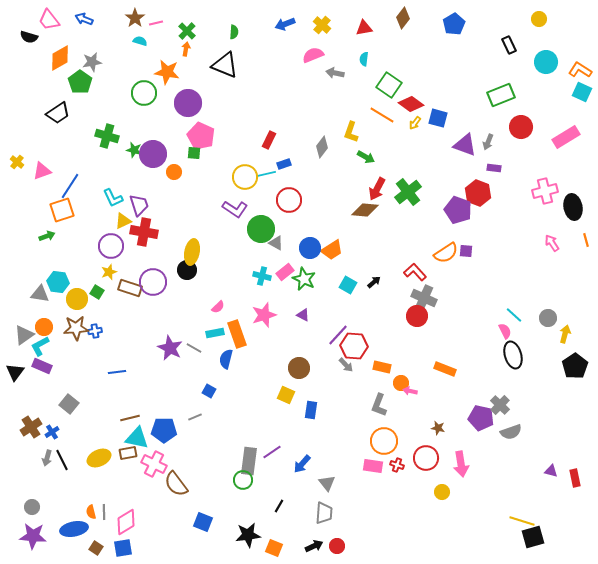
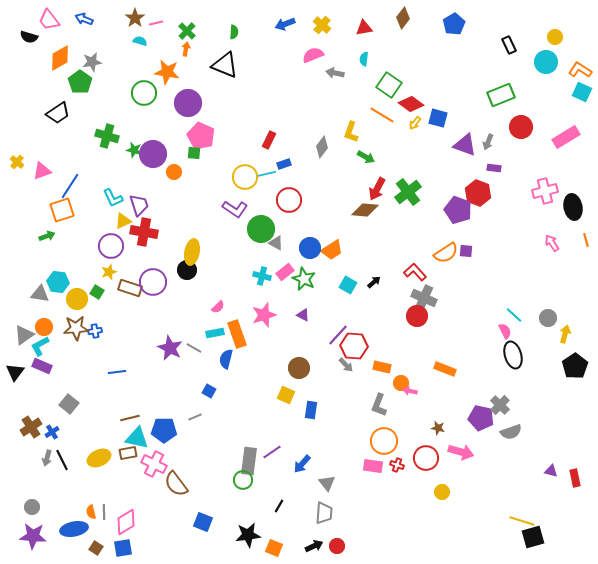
yellow circle at (539, 19): moved 16 px right, 18 px down
pink arrow at (461, 464): moved 12 px up; rotated 65 degrees counterclockwise
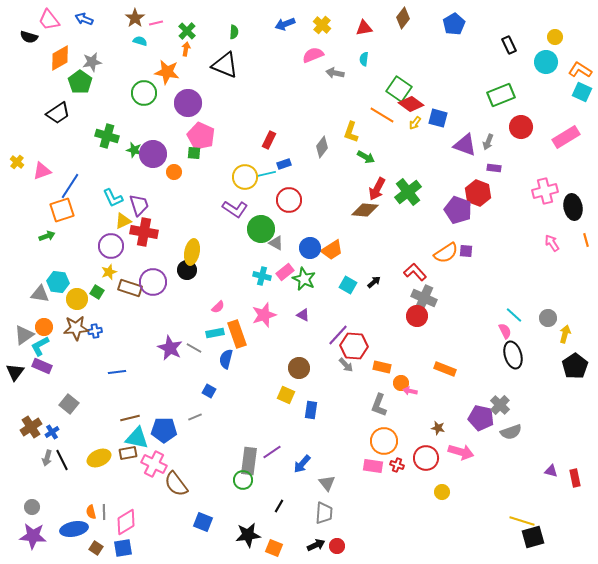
green square at (389, 85): moved 10 px right, 4 px down
black arrow at (314, 546): moved 2 px right, 1 px up
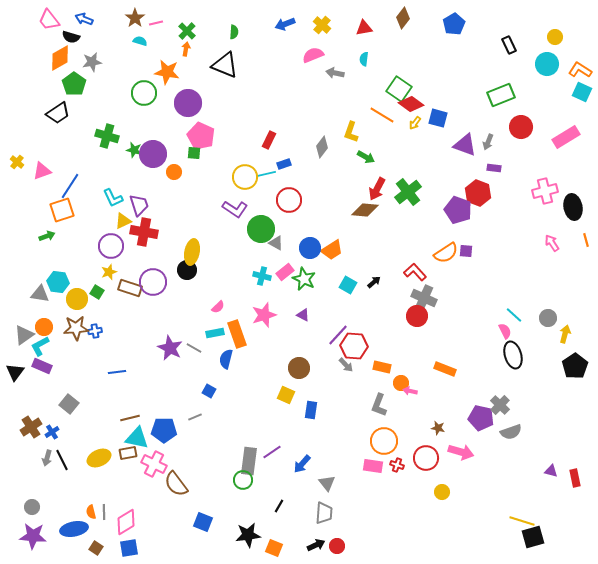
black semicircle at (29, 37): moved 42 px right
cyan circle at (546, 62): moved 1 px right, 2 px down
green pentagon at (80, 82): moved 6 px left, 2 px down
blue square at (123, 548): moved 6 px right
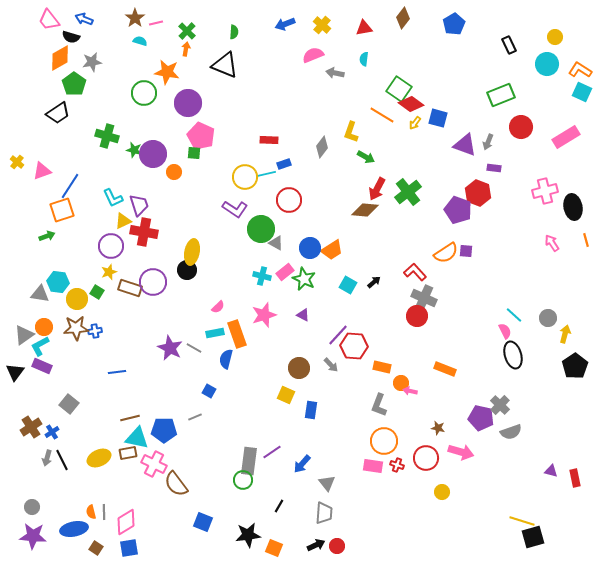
red rectangle at (269, 140): rotated 66 degrees clockwise
gray arrow at (346, 365): moved 15 px left
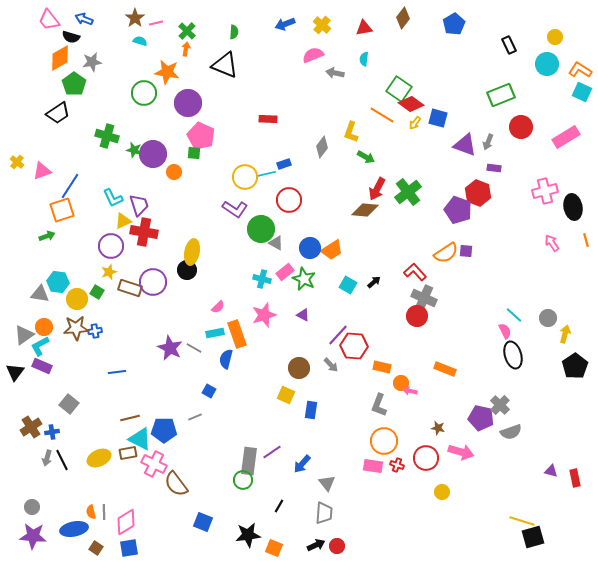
red rectangle at (269, 140): moved 1 px left, 21 px up
cyan cross at (262, 276): moved 3 px down
blue cross at (52, 432): rotated 24 degrees clockwise
cyan triangle at (137, 438): moved 3 px right, 1 px down; rotated 15 degrees clockwise
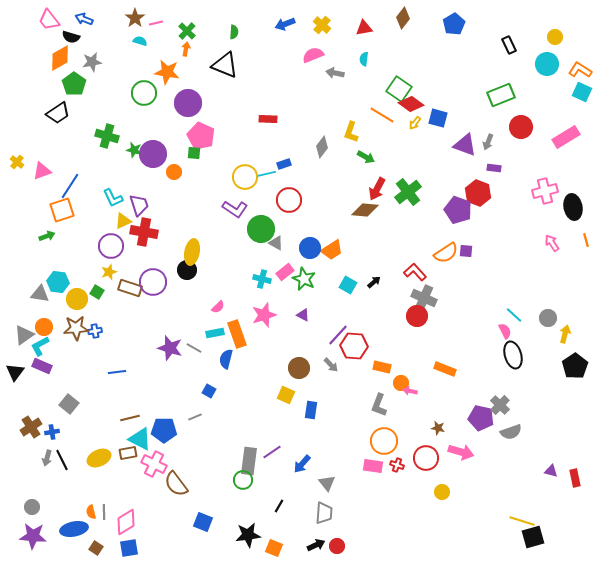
purple star at (170, 348): rotated 10 degrees counterclockwise
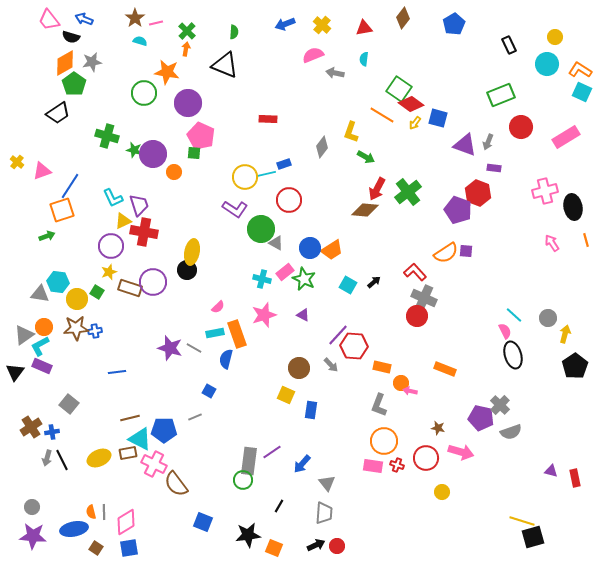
orange diamond at (60, 58): moved 5 px right, 5 px down
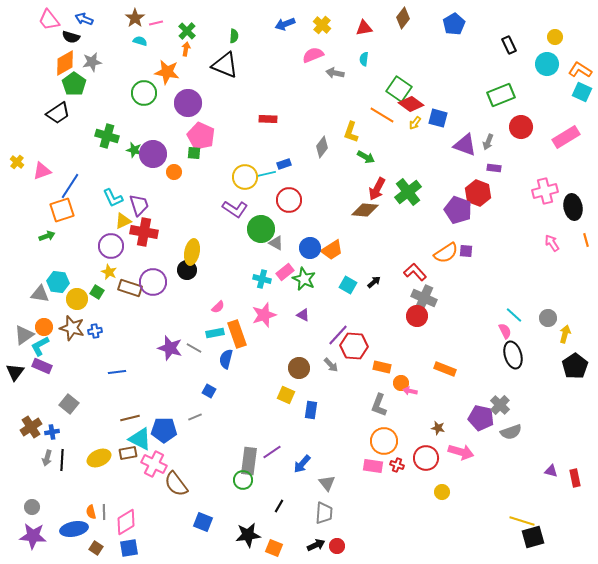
green semicircle at (234, 32): moved 4 px down
yellow star at (109, 272): rotated 28 degrees counterclockwise
brown star at (76, 328): moved 4 px left; rotated 20 degrees clockwise
black line at (62, 460): rotated 30 degrees clockwise
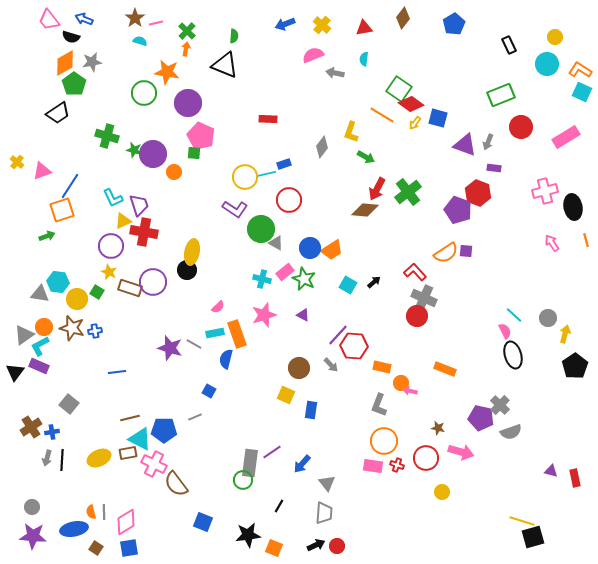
gray line at (194, 348): moved 4 px up
purple rectangle at (42, 366): moved 3 px left
gray rectangle at (249, 461): moved 1 px right, 2 px down
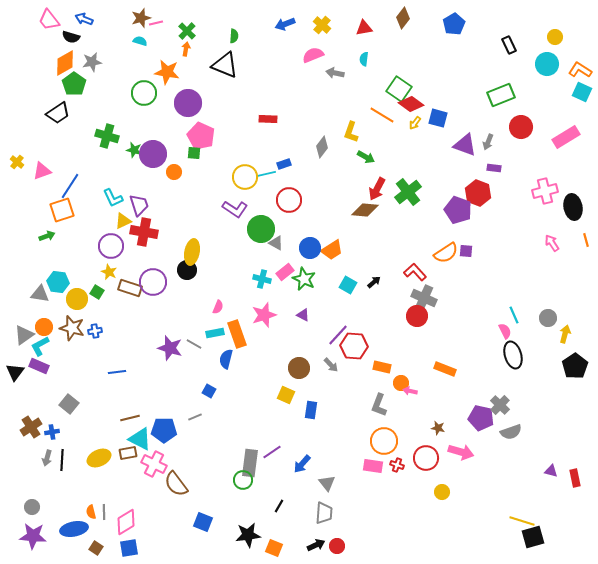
brown star at (135, 18): moved 6 px right; rotated 18 degrees clockwise
pink semicircle at (218, 307): rotated 24 degrees counterclockwise
cyan line at (514, 315): rotated 24 degrees clockwise
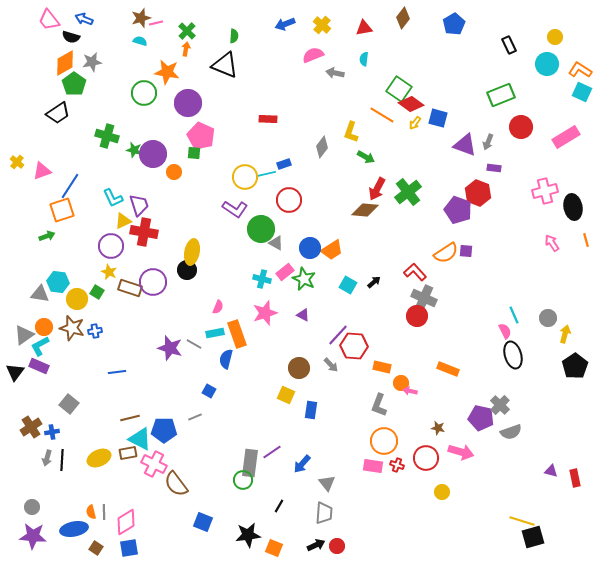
pink star at (264, 315): moved 1 px right, 2 px up
orange rectangle at (445, 369): moved 3 px right
